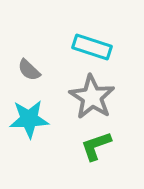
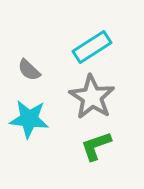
cyan rectangle: rotated 51 degrees counterclockwise
cyan star: rotated 9 degrees clockwise
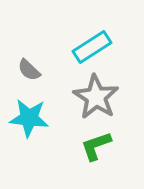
gray star: moved 4 px right
cyan star: moved 1 px up
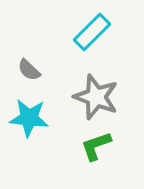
cyan rectangle: moved 15 px up; rotated 12 degrees counterclockwise
gray star: rotated 12 degrees counterclockwise
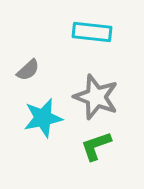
cyan rectangle: rotated 51 degrees clockwise
gray semicircle: moved 1 px left; rotated 85 degrees counterclockwise
cyan star: moved 14 px right; rotated 18 degrees counterclockwise
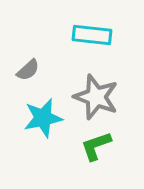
cyan rectangle: moved 3 px down
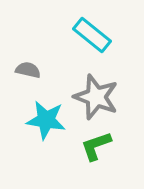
cyan rectangle: rotated 33 degrees clockwise
gray semicircle: rotated 125 degrees counterclockwise
cyan star: moved 3 px right, 2 px down; rotated 21 degrees clockwise
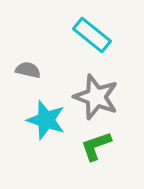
cyan star: rotated 9 degrees clockwise
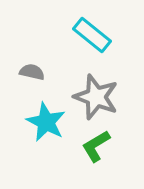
gray semicircle: moved 4 px right, 2 px down
cyan star: moved 2 px down; rotated 9 degrees clockwise
green L-shape: rotated 12 degrees counterclockwise
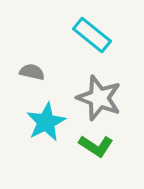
gray star: moved 3 px right, 1 px down
cyan star: rotated 18 degrees clockwise
green L-shape: rotated 116 degrees counterclockwise
